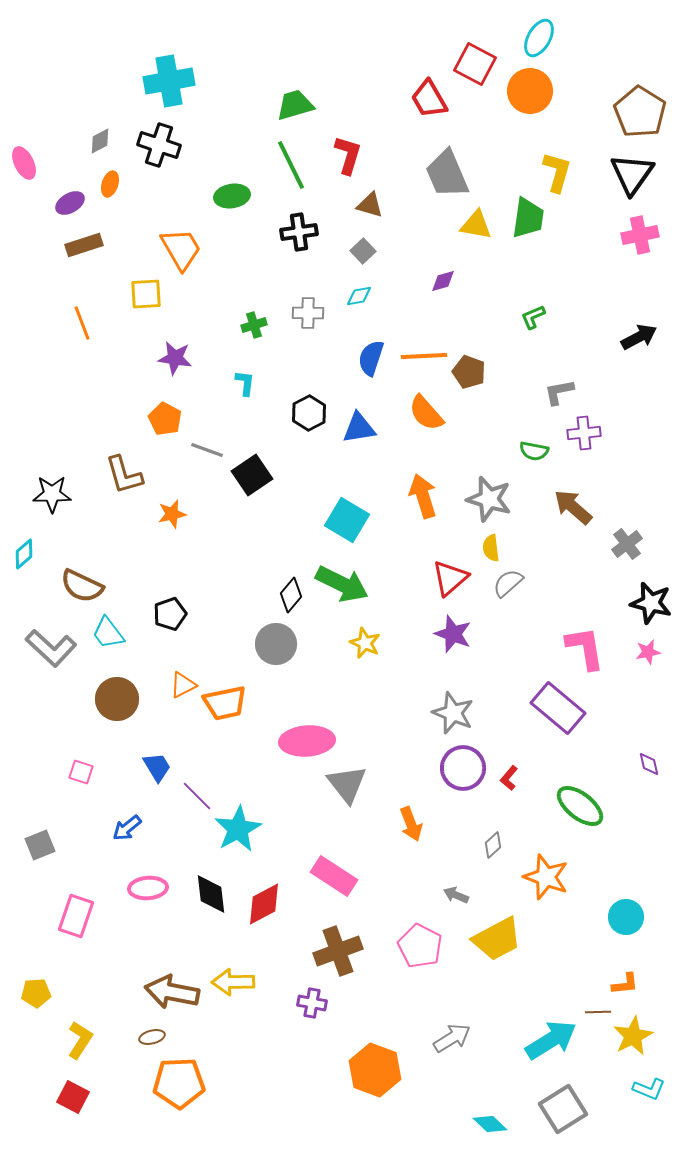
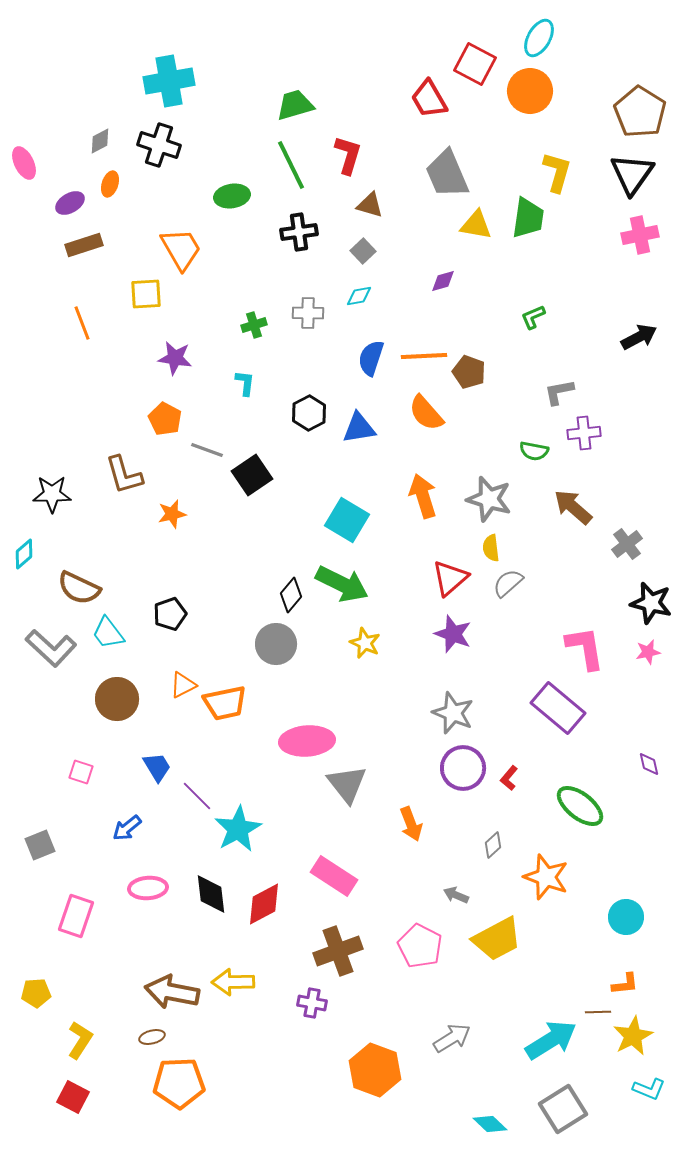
brown semicircle at (82, 586): moved 3 px left, 2 px down
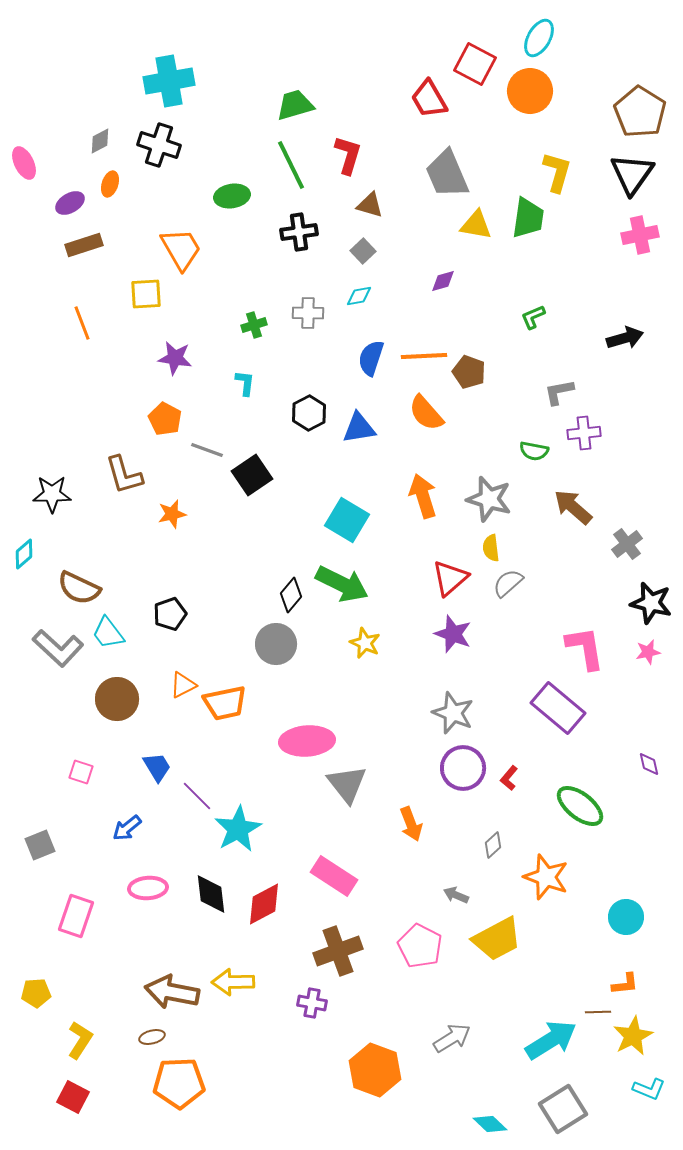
black arrow at (639, 337): moved 14 px left, 1 px down; rotated 12 degrees clockwise
gray L-shape at (51, 648): moved 7 px right
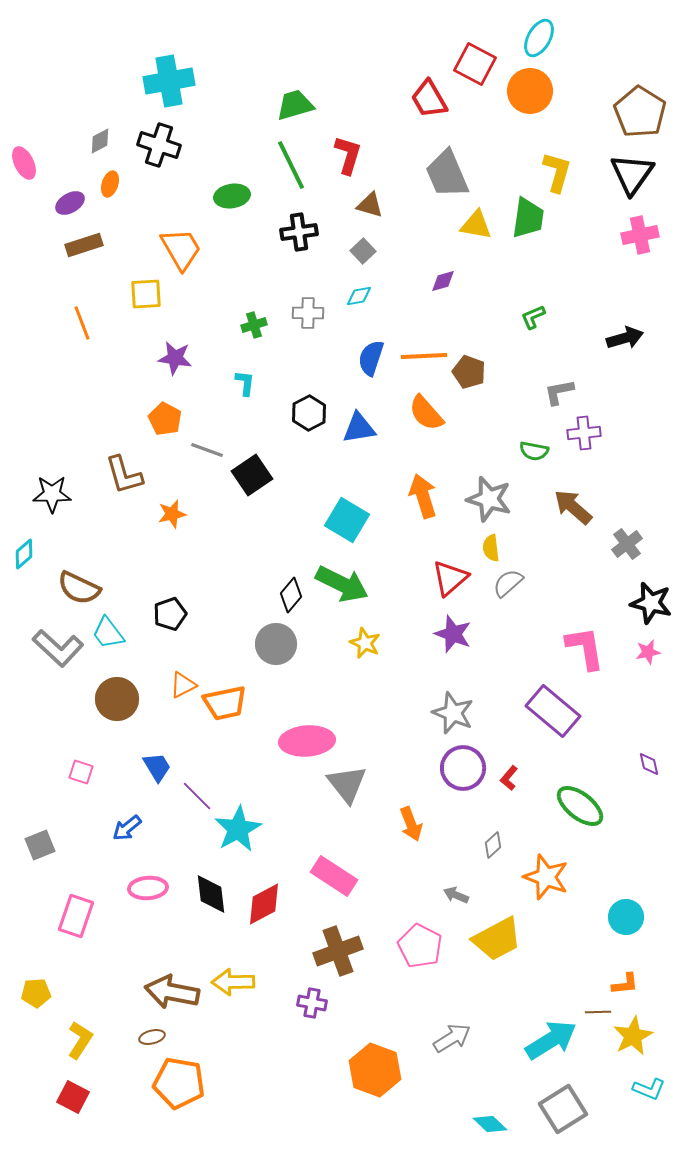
purple rectangle at (558, 708): moved 5 px left, 3 px down
orange pentagon at (179, 1083): rotated 12 degrees clockwise
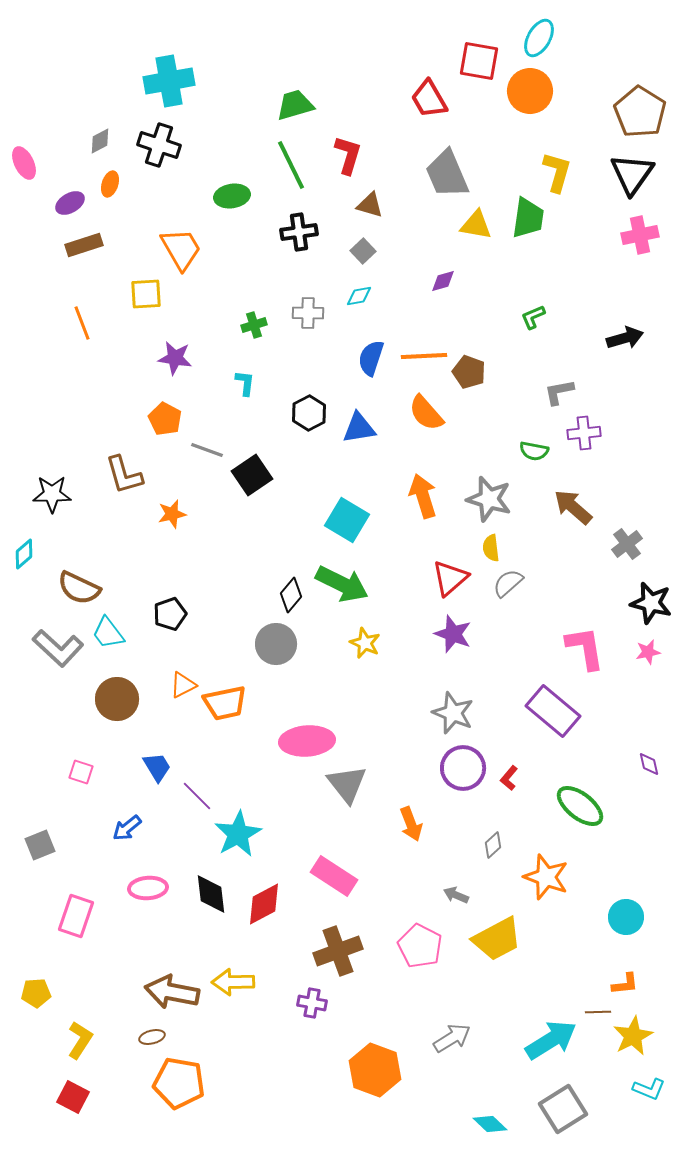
red square at (475, 64): moved 4 px right, 3 px up; rotated 18 degrees counterclockwise
cyan star at (238, 829): moved 5 px down
